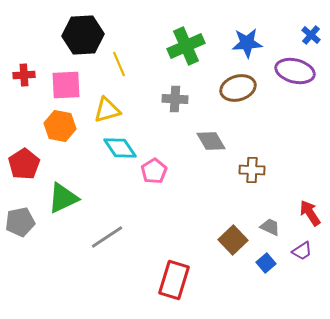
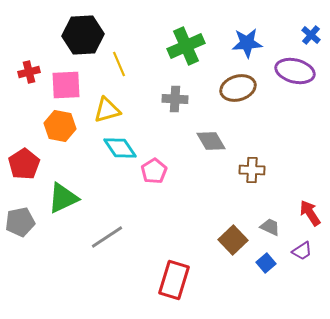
red cross: moved 5 px right, 3 px up; rotated 10 degrees counterclockwise
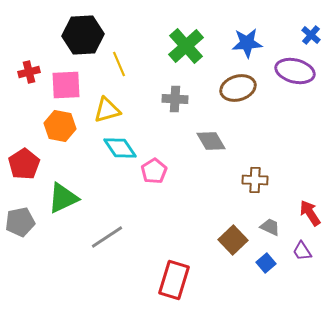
green cross: rotated 18 degrees counterclockwise
brown cross: moved 3 px right, 10 px down
purple trapezoid: rotated 90 degrees clockwise
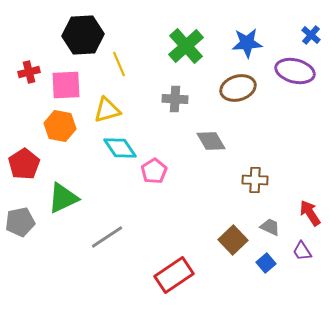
red rectangle: moved 5 px up; rotated 39 degrees clockwise
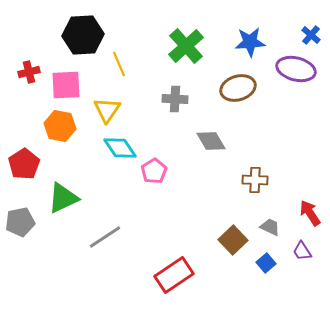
blue star: moved 3 px right, 1 px up
purple ellipse: moved 1 px right, 2 px up
yellow triangle: rotated 40 degrees counterclockwise
gray line: moved 2 px left
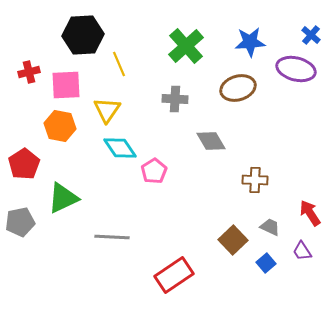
gray line: moved 7 px right; rotated 36 degrees clockwise
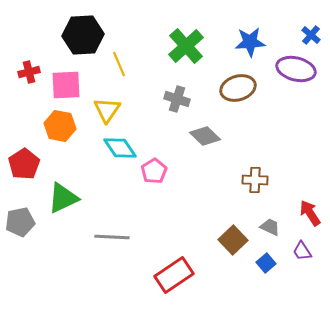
gray cross: moved 2 px right; rotated 15 degrees clockwise
gray diamond: moved 6 px left, 5 px up; rotated 16 degrees counterclockwise
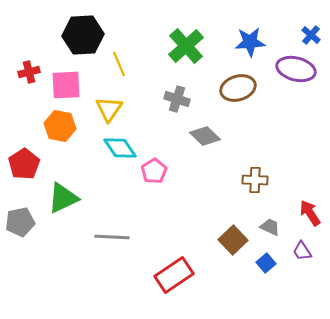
yellow triangle: moved 2 px right, 1 px up
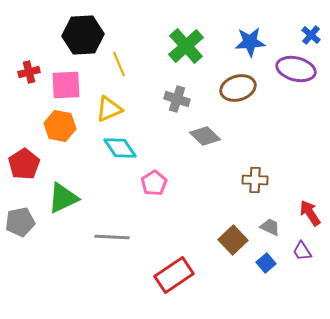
yellow triangle: rotated 32 degrees clockwise
pink pentagon: moved 12 px down
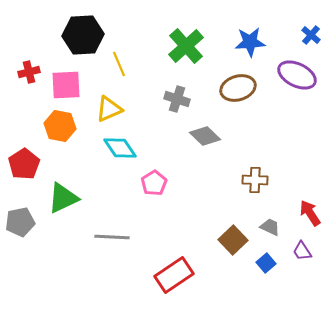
purple ellipse: moved 1 px right, 6 px down; rotated 12 degrees clockwise
